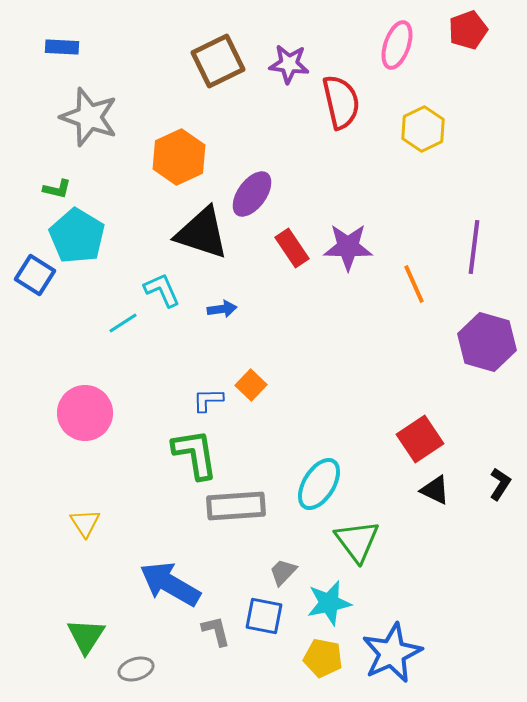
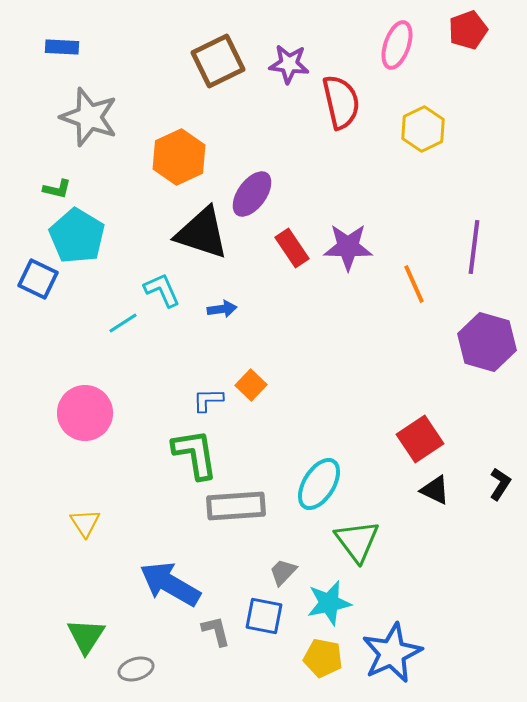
blue square at (35, 275): moved 3 px right, 4 px down; rotated 6 degrees counterclockwise
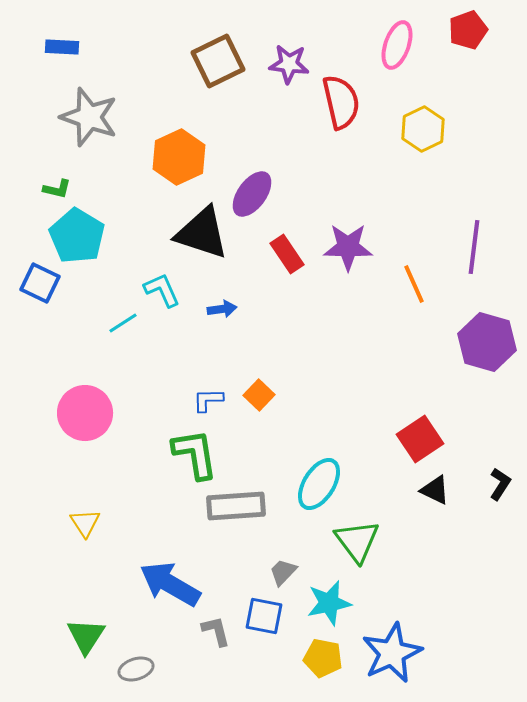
red rectangle at (292, 248): moved 5 px left, 6 px down
blue square at (38, 279): moved 2 px right, 4 px down
orange square at (251, 385): moved 8 px right, 10 px down
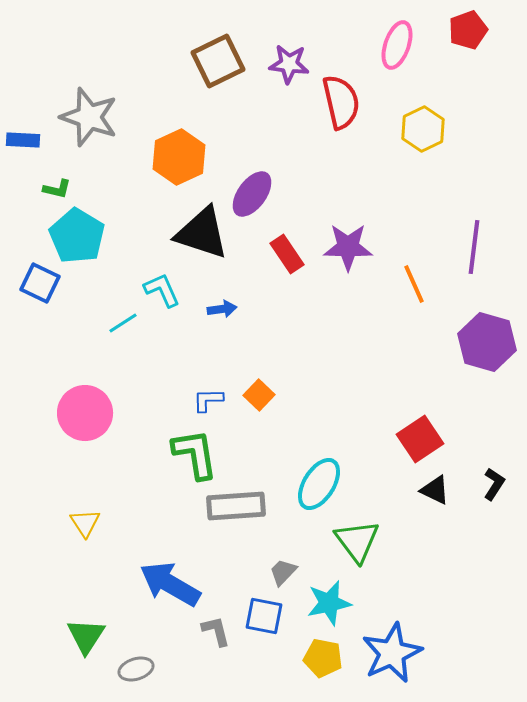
blue rectangle at (62, 47): moved 39 px left, 93 px down
black L-shape at (500, 484): moved 6 px left
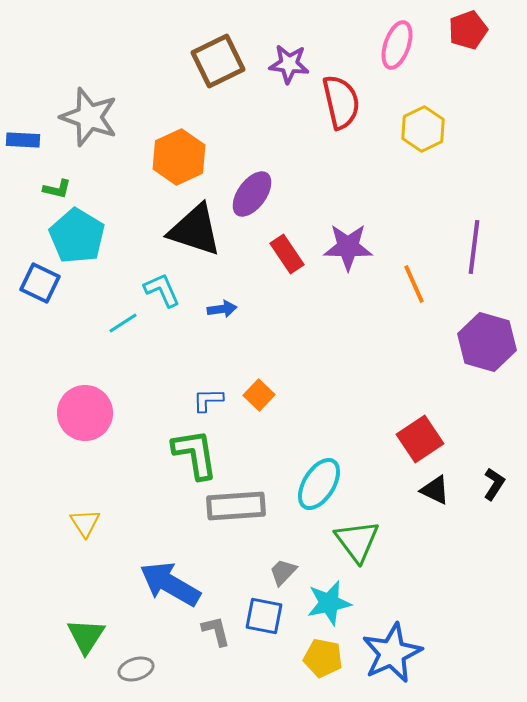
black triangle at (202, 233): moved 7 px left, 3 px up
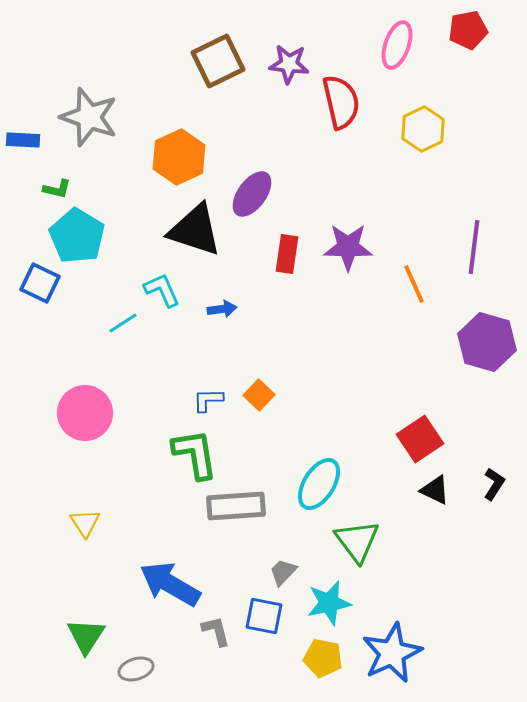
red pentagon at (468, 30): rotated 9 degrees clockwise
red rectangle at (287, 254): rotated 42 degrees clockwise
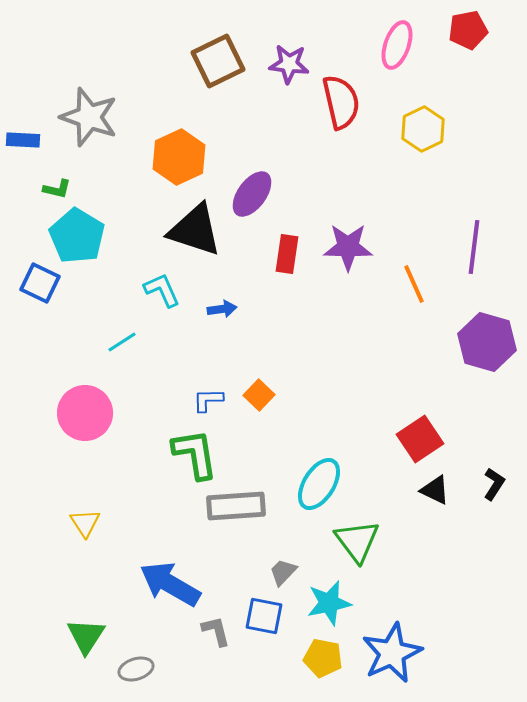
cyan line at (123, 323): moved 1 px left, 19 px down
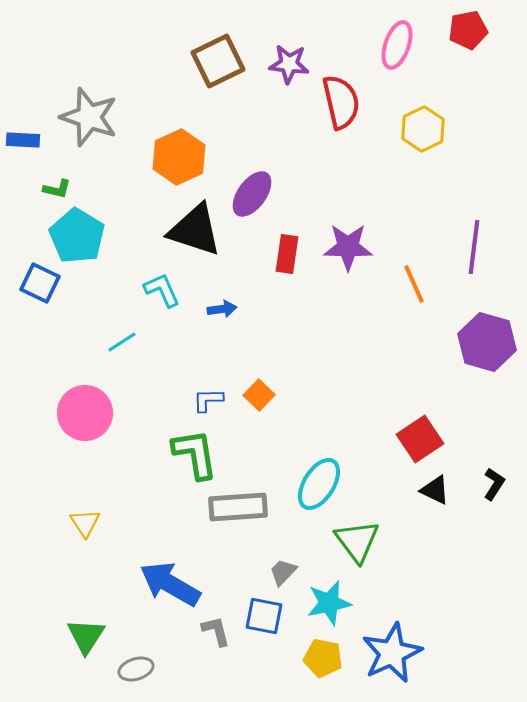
gray rectangle at (236, 506): moved 2 px right, 1 px down
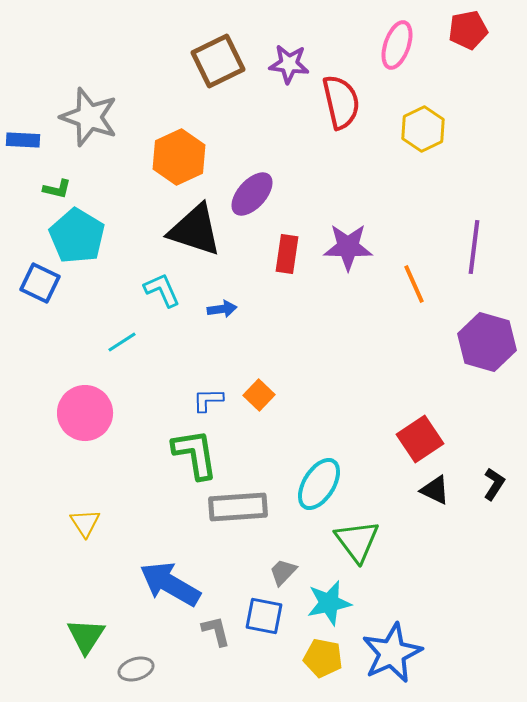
purple ellipse at (252, 194): rotated 6 degrees clockwise
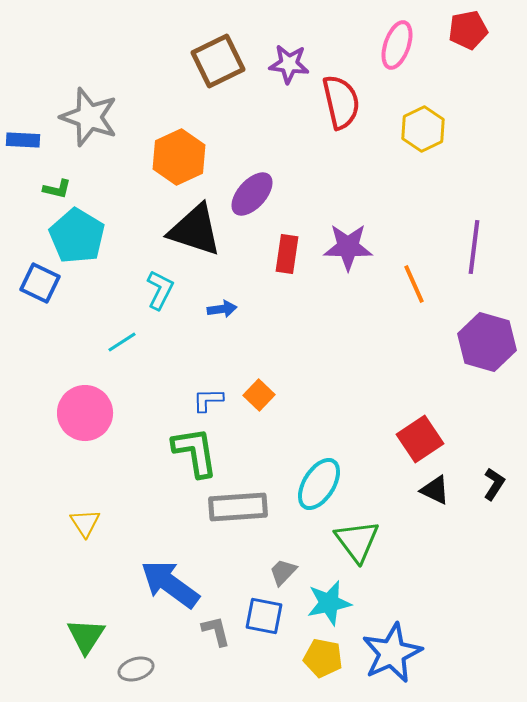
cyan L-shape at (162, 290): moved 2 px left; rotated 51 degrees clockwise
green L-shape at (195, 454): moved 2 px up
blue arrow at (170, 584): rotated 6 degrees clockwise
